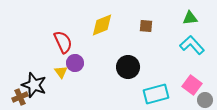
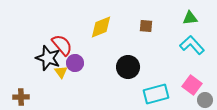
yellow diamond: moved 1 px left, 2 px down
red semicircle: moved 1 px left, 3 px down; rotated 15 degrees counterclockwise
black star: moved 14 px right, 27 px up
brown cross: moved 1 px right; rotated 21 degrees clockwise
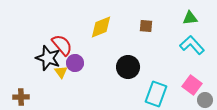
cyan rectangle: rotated 55 degrees counterclockwise
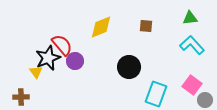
black star: rotated 30 degrees clockwise
purple circle: moved 2 px up
black circle: moved 1 px right
yellow triangle: moved 25 px left
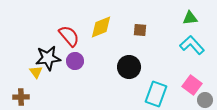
brown square: moved 6 px left, 4 px down
red semicircle: moved 7 px right, 9 px up
black star: rotated 15 degrees clockwise
